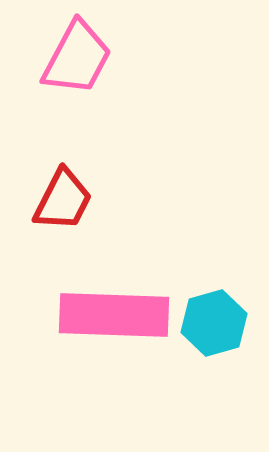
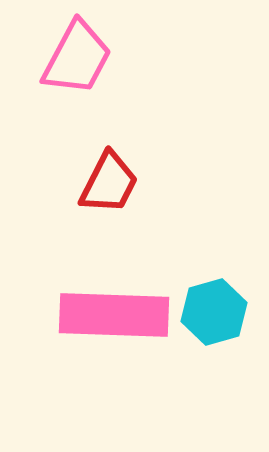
red trapezoid: moved 46 px right, 17 px up
cyan hexagon: moved 11 px up
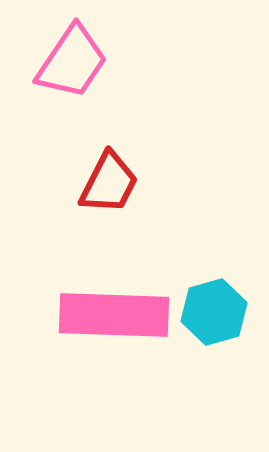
pink trapezoid: moved 5 px left, 4 px down; rotated 6 degrees clockwise
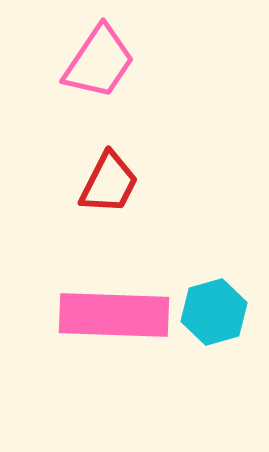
pink trapezoid: moved 27 px right
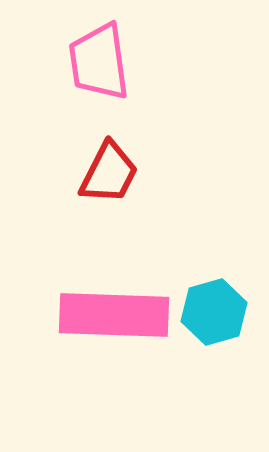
pink trapezoid: rotated 138 degrees clockwise
red trapezoid: moved 10 px up
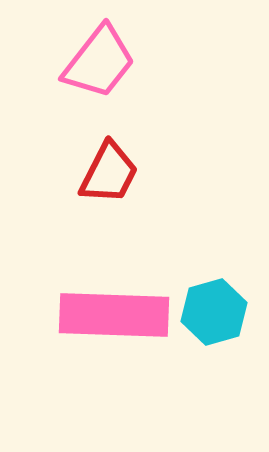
pink trapezoid: rotated 134 degrees counterclockwise
